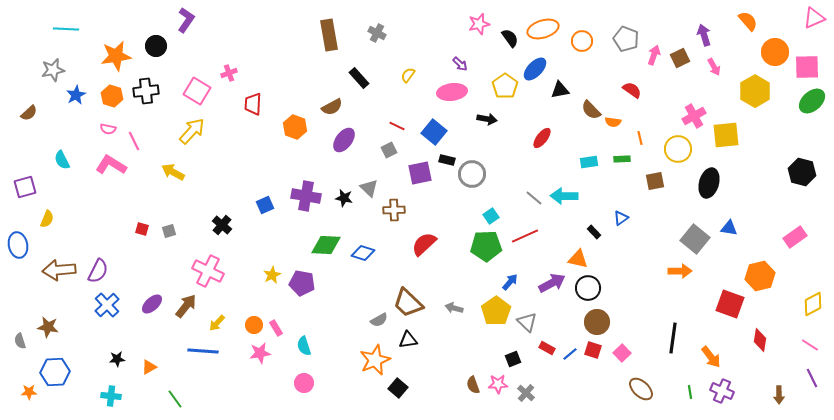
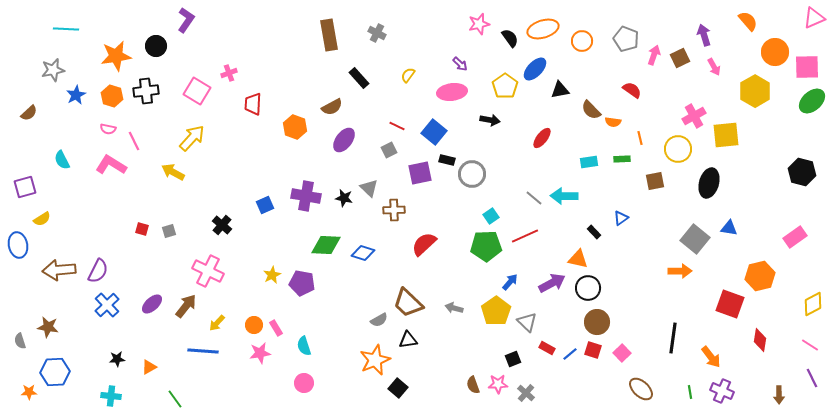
black arrow at (487, 119): moved 3 px right, 1 px down
yellow arrow at (192, 131): moved 7 px down
yellow semicircle at (47, 219): moved 5 px left; rotated 36 degrees clockwise
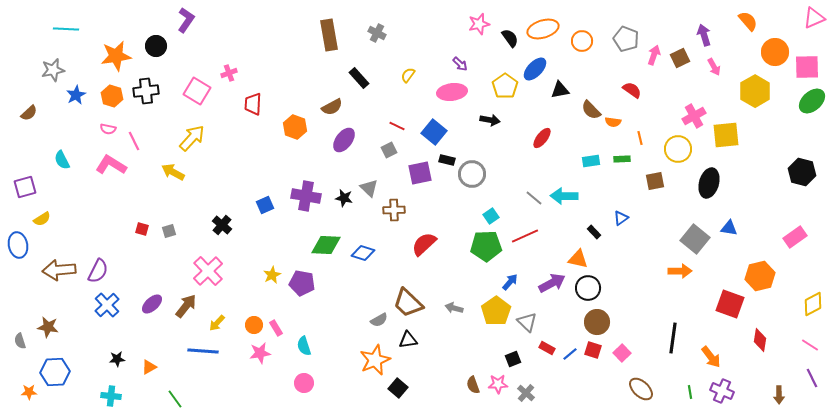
cyan rectangle at (589, 162): moved 2 px right, 1 px up
pink cross at (208, 271): rotated 20 degrees clockwise
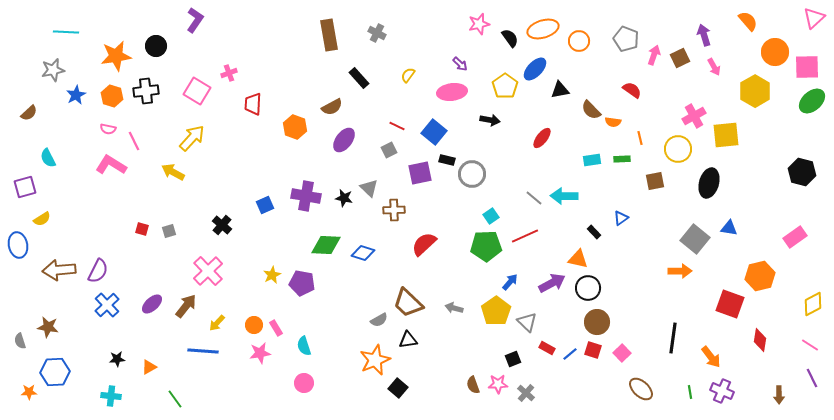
pink triangle at (814, 18): rotated 20 degrees counterclockwise
purple L-shape at (186, 20): moved 9 px right
cyan line at (66, 29): moved 3 px down
orange circle at (582, 41): moved 3 px left
cyan semicircle at (62, 160): moved 14 px left, 2 px up
cyan rectangle at (591, 161): moved 1 px right, 1 px up
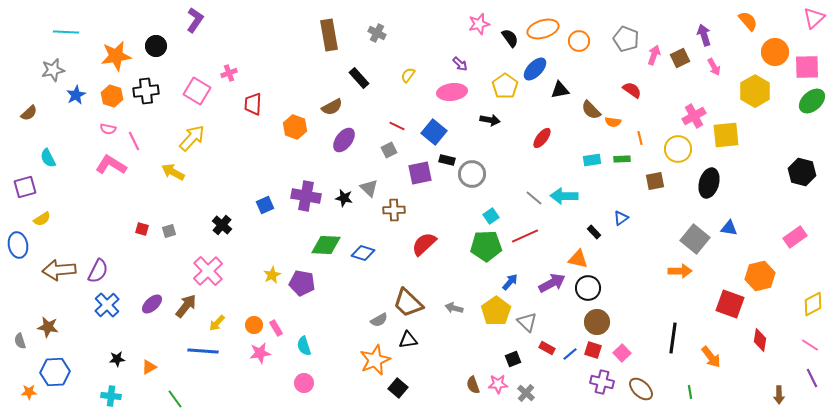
purple cross at (722, 391): moved 120 px left, 9 px up; rotated 10 degrees counterclockwise
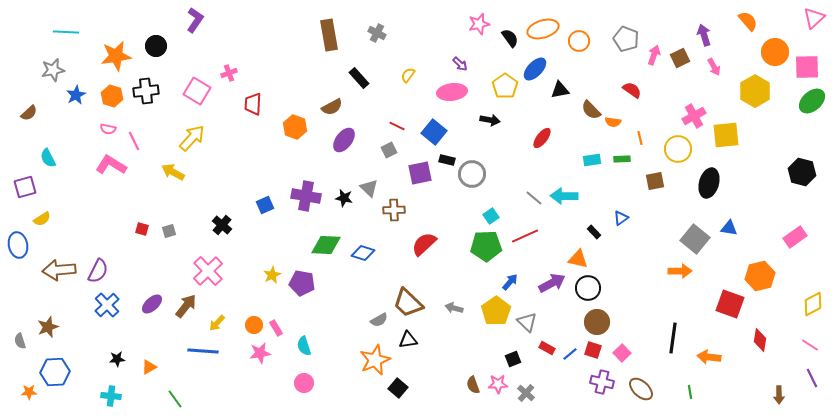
brown star at (48, 327): rotated 30 degrees counterclockwise
orange arrow at (711, 357): moved 2 px left; rotated 135 degrees clockwise
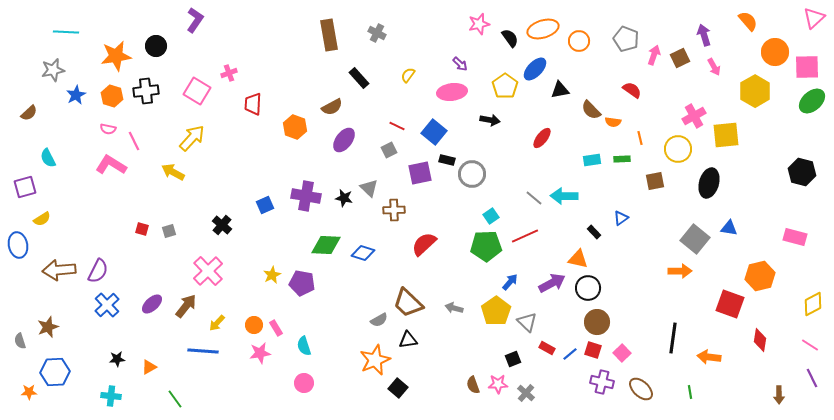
pink rectangle at (795, 237): rotated 50 degrees clockwise
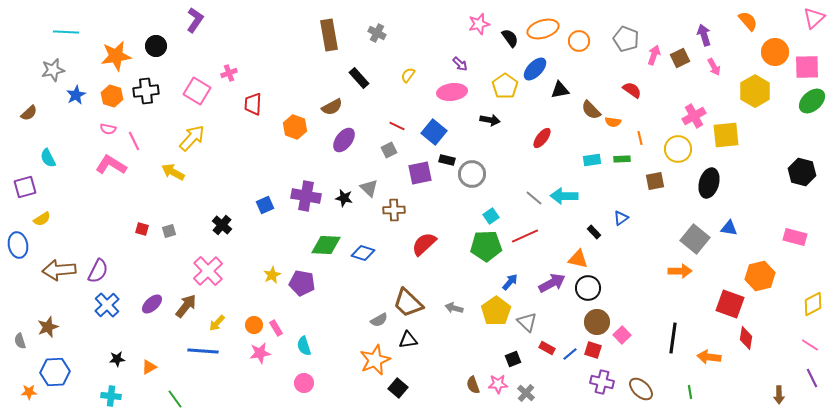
red diamond at (760, 340): moved 14 px left, 2 px up
pink square at (622, 353): moved 18 px up
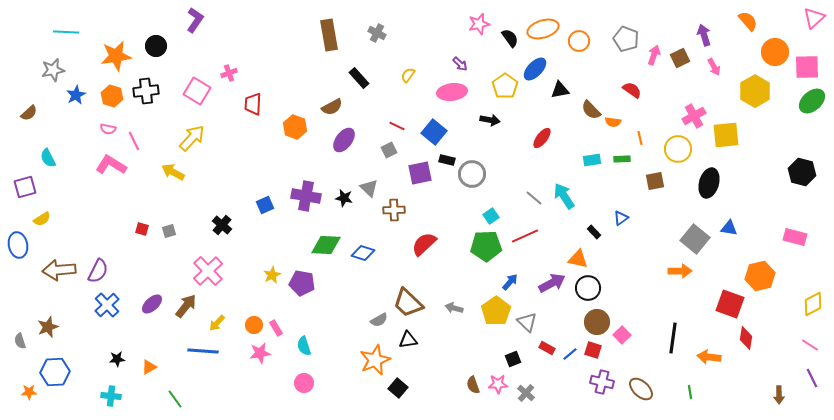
cyan arrow at (564, 196): rotated 56 degrees clockwise
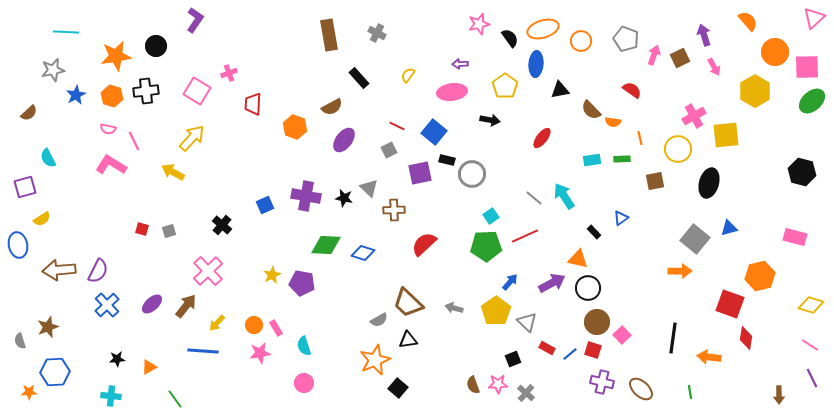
orange circle at (579, 41): moved 2 px right
purple arrow at (460, 64): rotated 133 degrees clockwise
blue ellipse at (535, 69): moved 1 px right, 5 px up; rotated 40 degrees counterclockwise
blue triangle at (729, 228): rotated 24 degrees counterclockwise
yellow diamond at (813, 304): moved 2 px left, 1 px down; rotated 45 degrees clockwise
